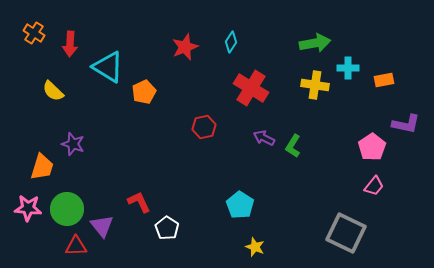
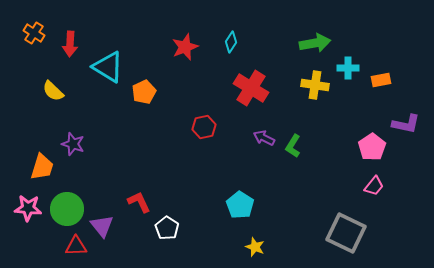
orange rectangle: moved 3 px left
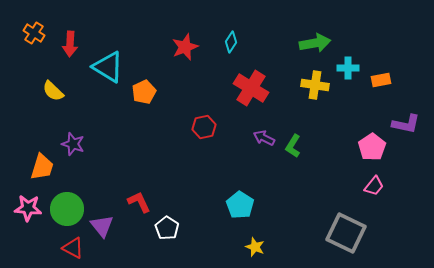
red triangle: moved 3 px left, 2 px down; rotated 30 degrees clockwise
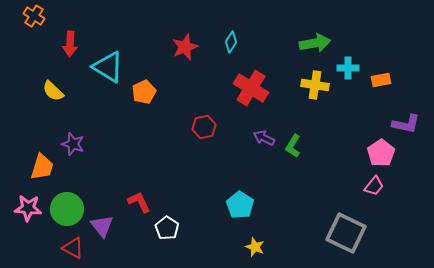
orange cross: moved 17 px up
pink pentagon: moved 9 px right, 6 px down
